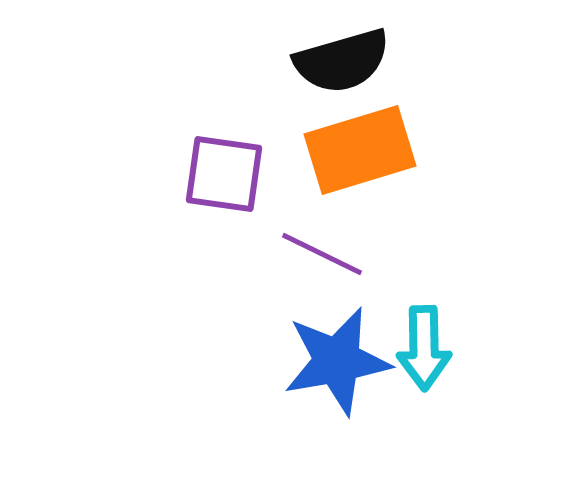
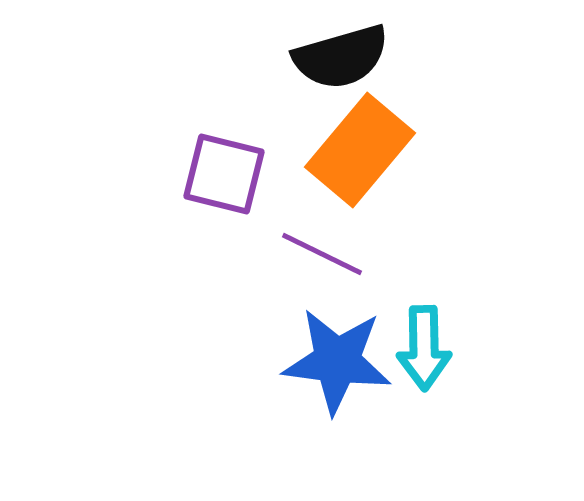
black semicircle: moved 1 px left, 4 px up
orange rectangle: rotated 33 degrees counterclockwise
purple square: rotated 6 degrees clockwise
blue star: rotated 17 degrees clockwise
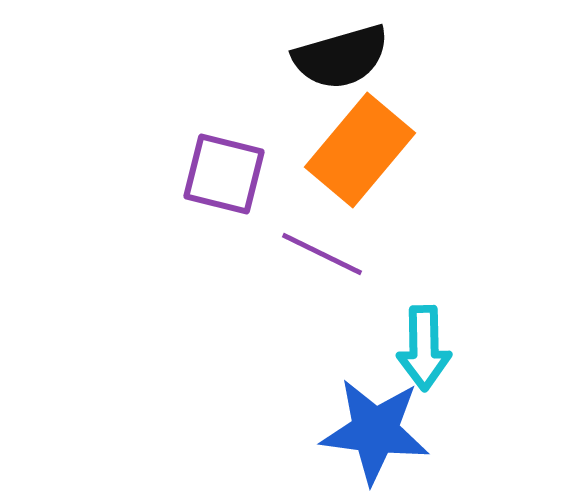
blue star: moved 38 px right, 70 px down
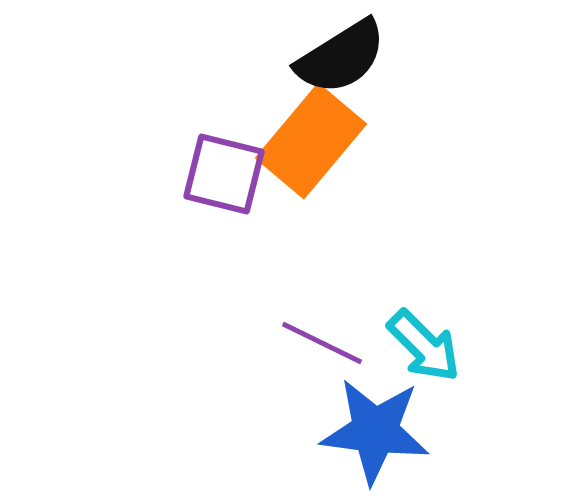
black semicircle: rotated 16 degrees counterclockwise
orange rectangle: moved 49 px left, 9 px up
purple line: moved 89 px down
cyan arrow: moved 2 px up; rotated 44 degrees counterclockwise
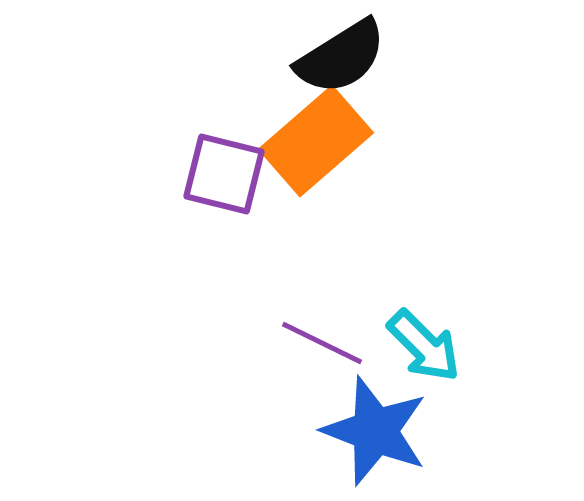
orange rectangle: moved 5 px right; rotated 9 degrees clockwise
blue star: rotated 14 degrees clockwise
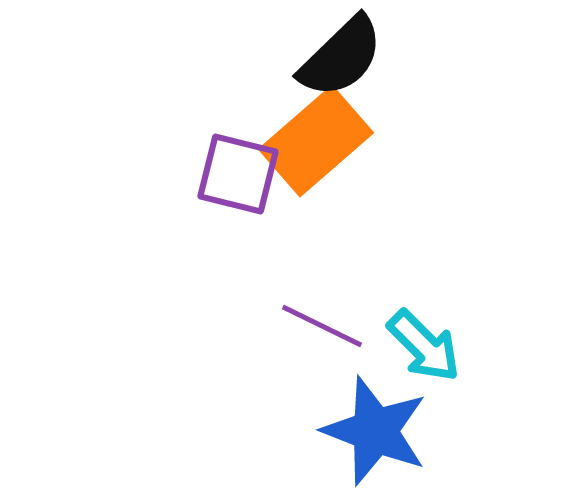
black semicircle: rotated 12 degrees counterclockwise
purple square: moved 14 px right
purple line: moved 17 px up
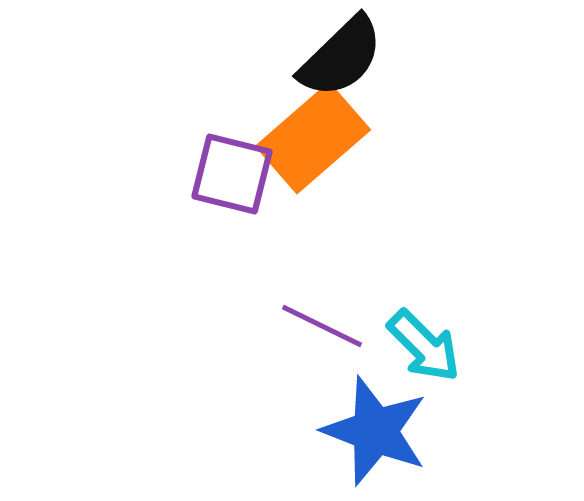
orange rectangle: moved 3 px left, 3 px up
purple square: moved 6 px left
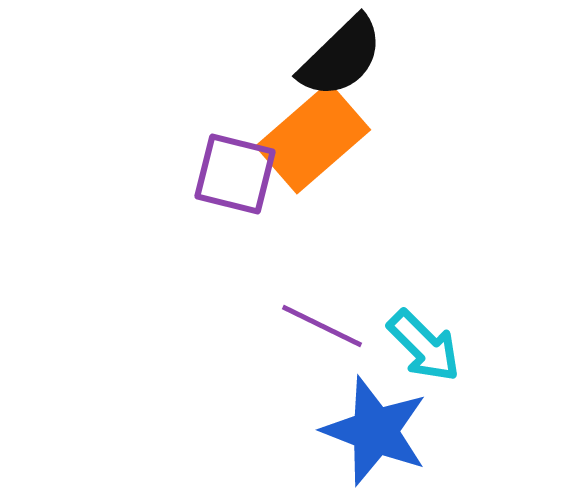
purple square: moved 3 px right
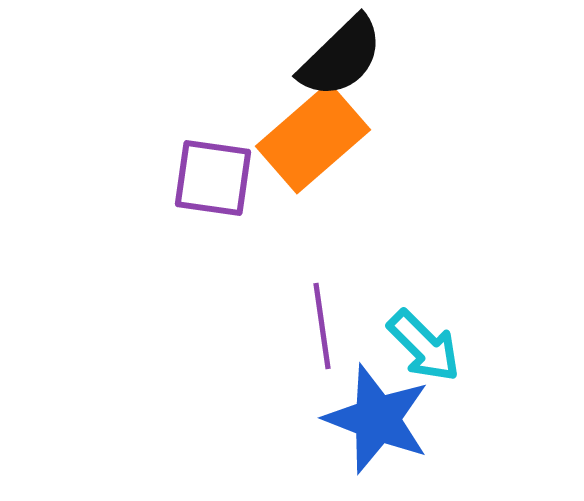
purple square: moved 22 px left, 4 px down; rotated 6 degrees counterclockwise
purple line: rotated 56 degrees clockwise
blue star: moved 2 px right, 12 px up
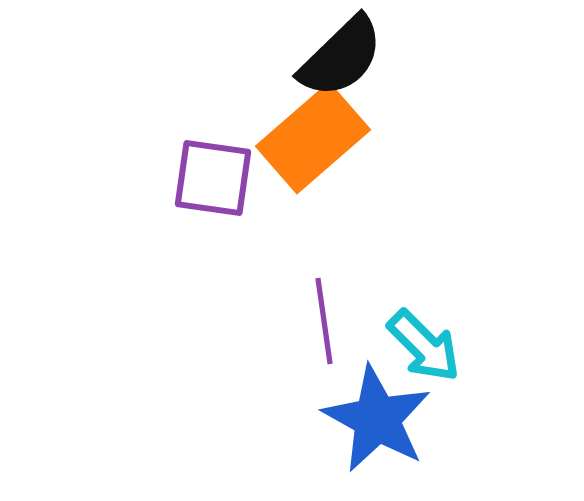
purple line: moved 2 px right, 5 px up
blue star: rotated 8 degrees clockwise
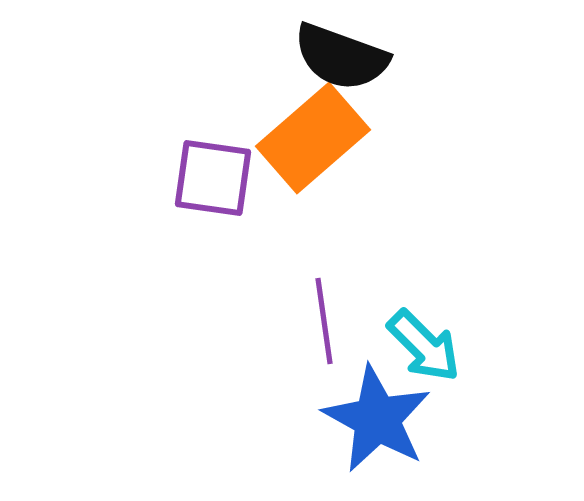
black semicircle: rotated 64 degrees clockwise
